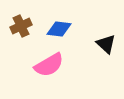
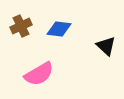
black triangle: moved 2 px down
pink semicircle: moved 10 px left, 9 px down
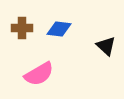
brown cross: moved 1 px right, 2 px down; rotated 25 degrees clockwise
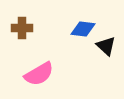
blue diamond: moved 24 px right
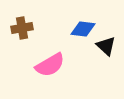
brown cross: rotated 10 degrees counterclockwise
pink semicircle: moved 11 px right, 9 px up
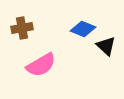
blue diamond: rotated 15 degrees clockwise
pink semicircle: moved 9 px left
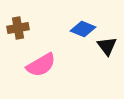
brown cross: moved 4 px left
black triangle: moved 1 px right; rotated 10 degrees clockwise
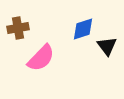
blue diamond: rotated 40 degrees counterclockwise
pink semicircle: moved 7 px up; rotated 16 degrees counterclockwise
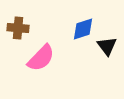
brown cross: rotated 15 degrees clockwise
